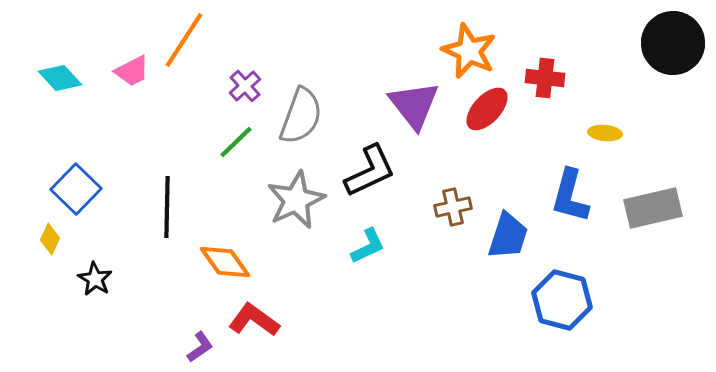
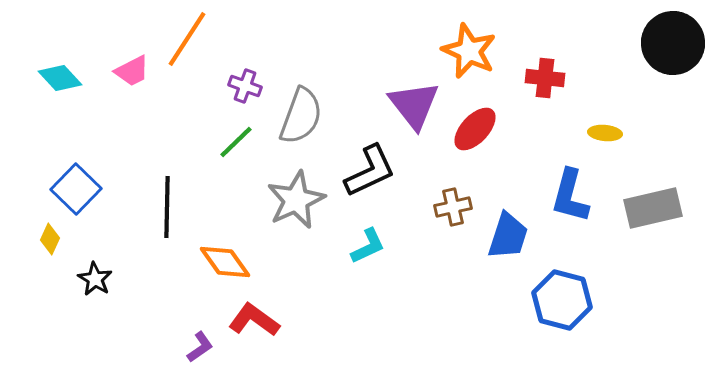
orange line: moved 3 px right, 1 px up
purple cross: rotated 28 degrees counterclockwise
red ellipse: moved 12 px left, 20 px down
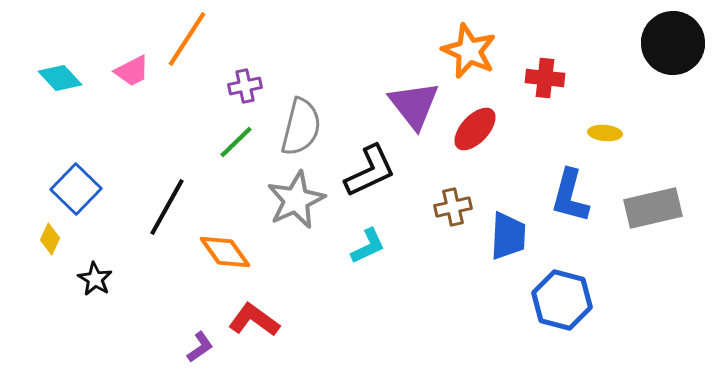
purple cross: rotated 32 degrees counterclockwise
gray semicircle: moved 11 px down; rotated 6 degrees counterclockwise
black line: rotated 28 degrees clockwise
blue trapezoid: rotated 15 degrees counterclockwise
orange diamond: moved 10 px up
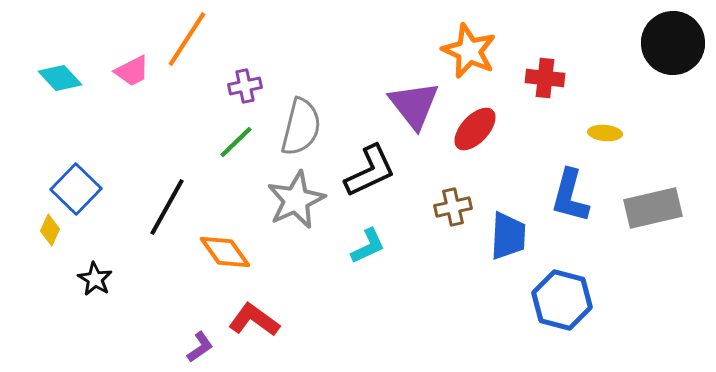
yellow diamond: moved 9 px up
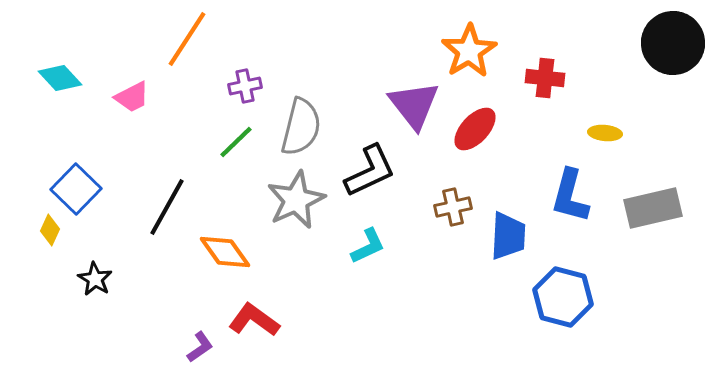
orange star: rotated 16 degrees clockwise
pink trapezoid: moved 26 px down
blue hexagon: moved 1 px right, 3 px up
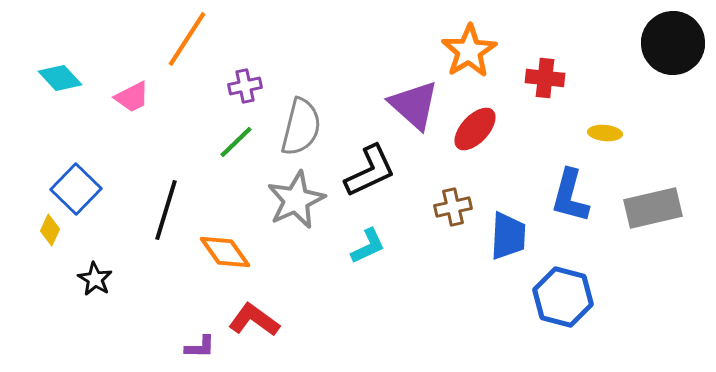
purple triangle: rotated 10 degrees counterclockwise
black line: moved 1 px left, 3 px down; rotated 12 degrees counterclockwise
purple L-shape: rotated 36 degrees clockwise
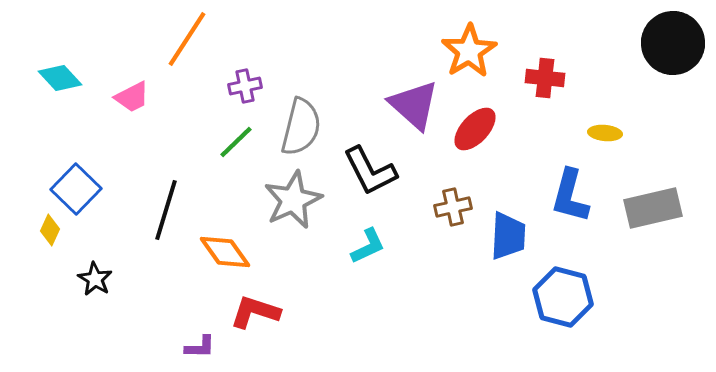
black L-shape: rotated 88 degrees clockwise
gray star: moved 3 px left
red L-shape: moved 1 px right, 8 px up; rotated 18 degrees counterclockwise
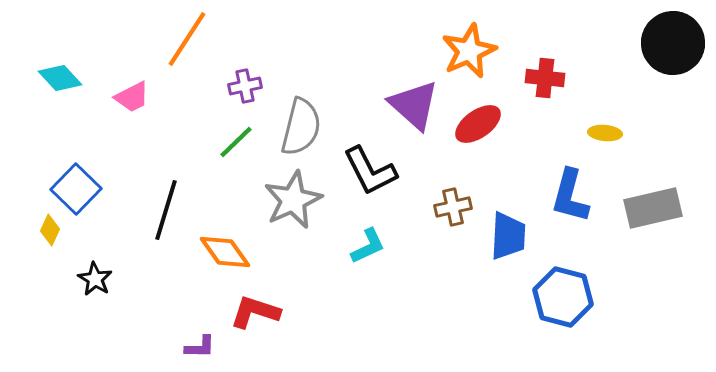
orange star: rotated 8 degrees clockwise
red ellipse: moved 3 px right, 5 px up; rotated 12 degrees clockwise
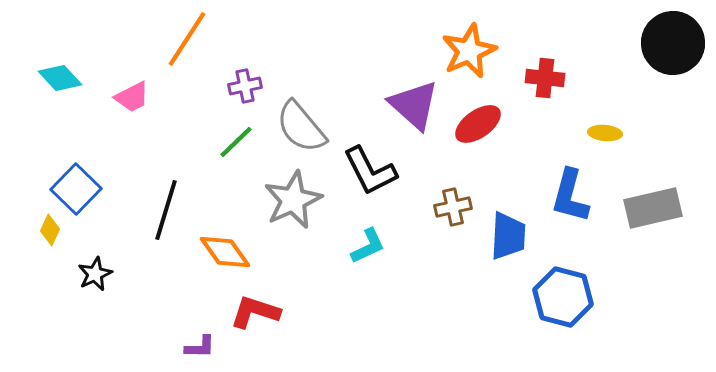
gray semicircle: rotated 126 degrees clockwise
black star: moved 5 px up; rotated 16 degrees clockwise
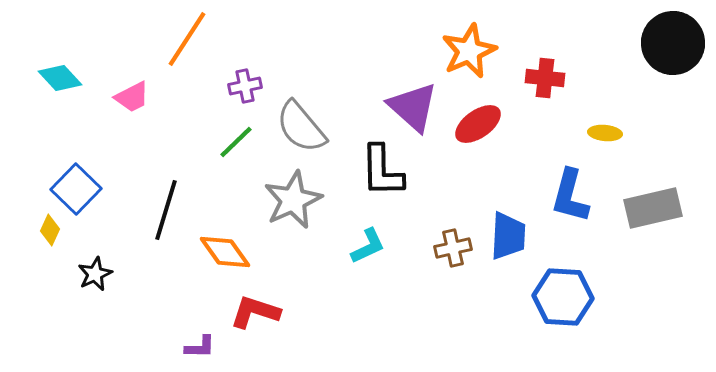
purple triangle: moved 1 px left, 2 px down
black L-shape: moved 12 px right; rotated 26 degrees clockwise
brown cross: moved 41 px down
blue hexagon: rotated 12 degrees counterclockwise
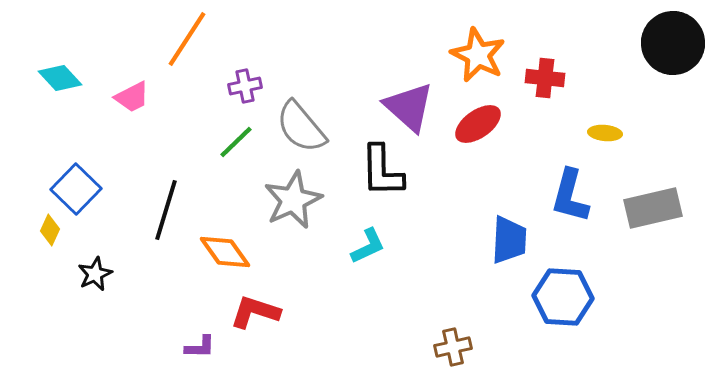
orange star: moved 9 px right, 4 px down; rotated 22 degrees counterclockwise
purple triangle: moved 4 px left
blue trapezoid: moved 1 px right, 4 px down
brown cross: moved 99 px down
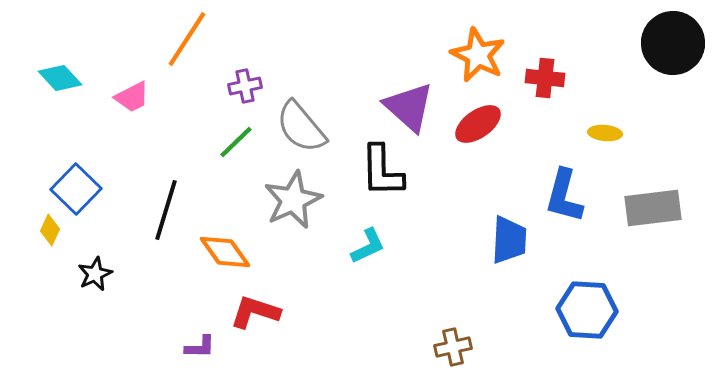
blue L-shape: moved 6 px left
gray rectangle: rotated 6 degrees clockwise
blue hexagon: moved 24 px right, 13 px down
